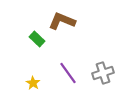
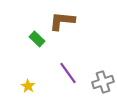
brown L-shape: rotated 16 degrees counterclockwise
gray cross: moved 9 px down
yellow star: moved 5 px left, 3 px down
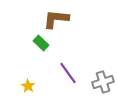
brown L-shape: moved 6 px left, 2 px up
green rectangle: moved 4 px right, 4 px down
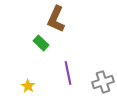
brown L-shape: rotated 72 degrees counterclockwise
purple line: rotated 25 degrees clockwise
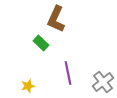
gray cross: rotated 20 degrees counterclockwise
yellow star: rotated 24 degrees clockwise
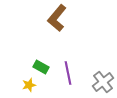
brown L-shape: moved 1 px right, 1 px up; rotated 16 degrees clockwise
green rectangle: moved 24 px down; rotated 14 degrees counterclockwise
yellow star: moved 1 px right, 1 px up
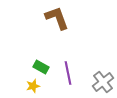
brown L-shape: rotated 120 degrees clockwise
yellow star: moved 4 px right, 1 px down
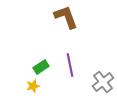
brown L-shape: moved 9 px right, 1 px up
green rectangle: rotated 63 degrees counterclockwise
purple line: moved 2 px right, 8 px up
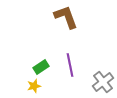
yellow star: moved 1 px right
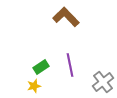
brown L-shape: rotated 24 degrees counterclockwise
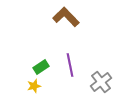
gray cross: moved 2 px left
